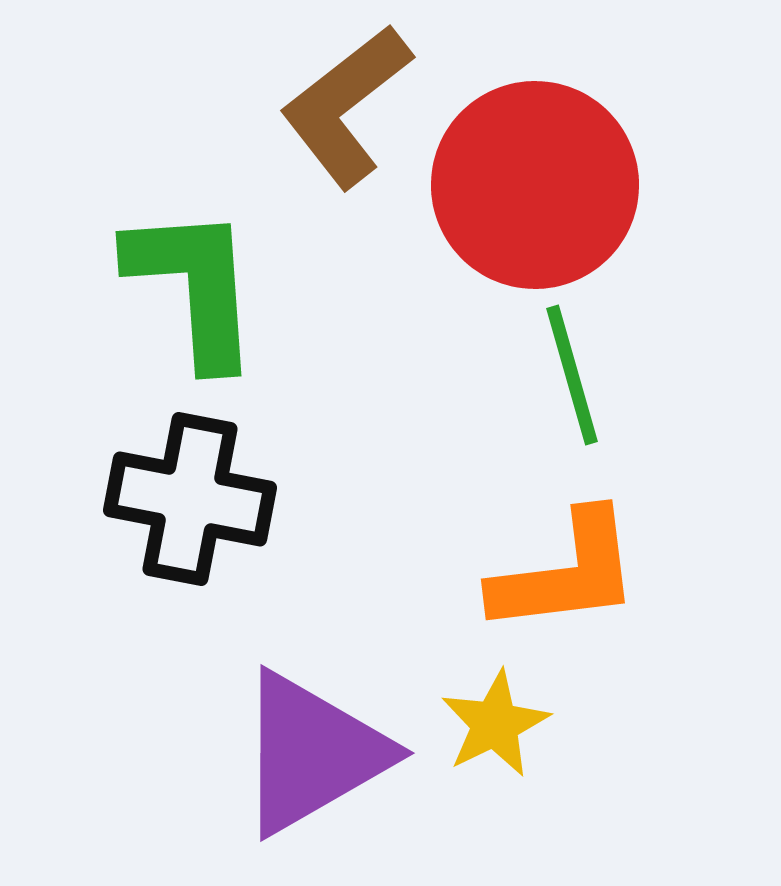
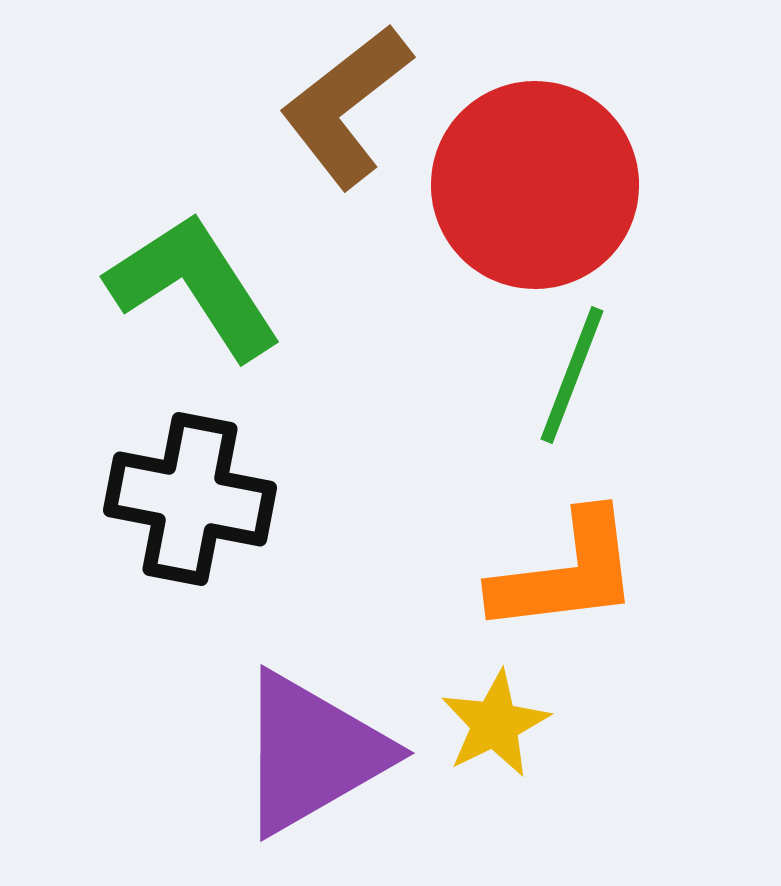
green L-shape: rotated 29 degrees counterclockwise
green line: rotated 37 degrees clockwise
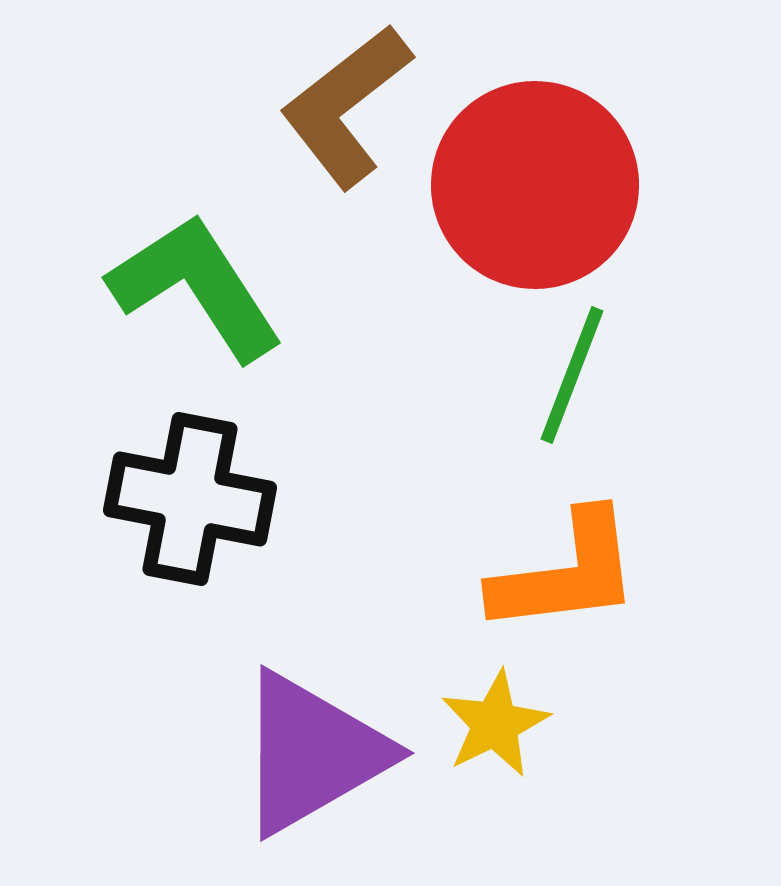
green L-shape: moved 2 px right, 1 px down
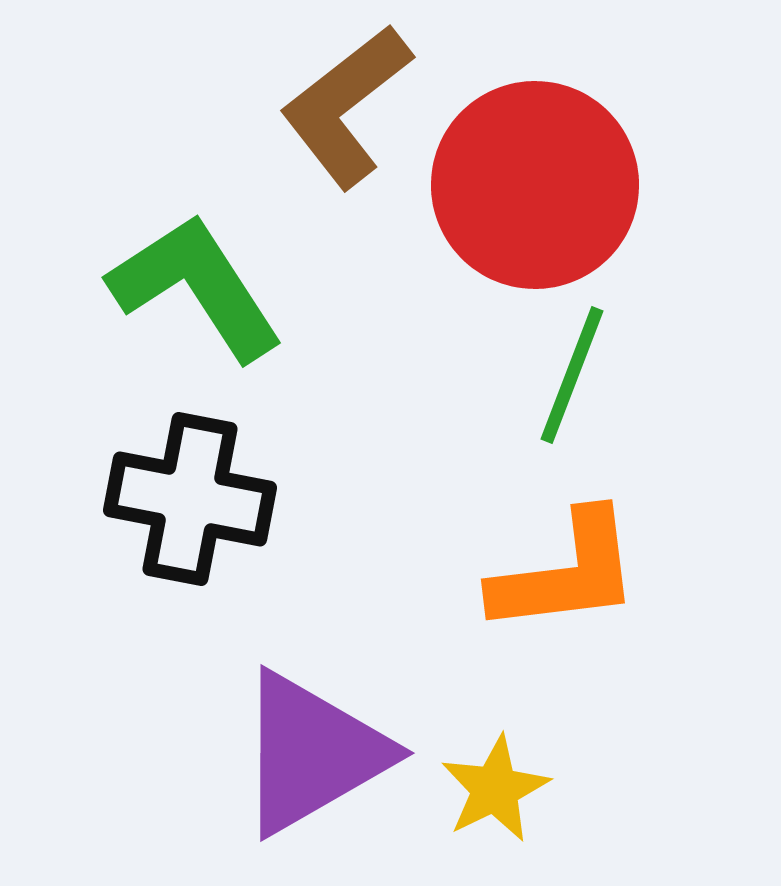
yellow star: moved 65 px down
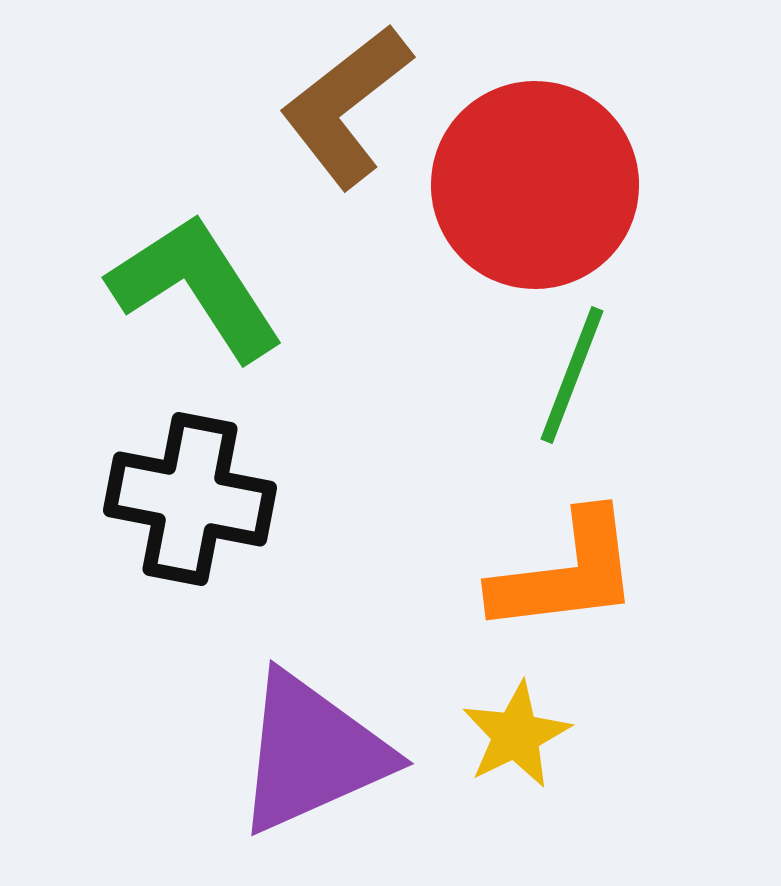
purple triangle: rotated 6 degrees clockwise
yellow star: moved 21 px right, 54 px up
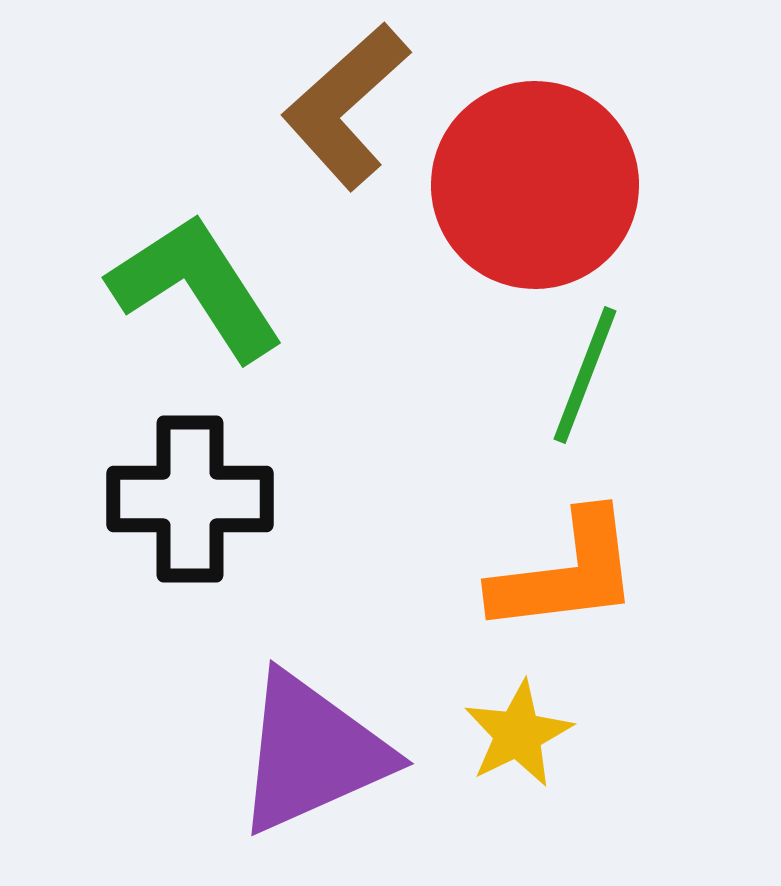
brown L-shape: rotated 4 degrees counterclockwise
green line: moved 13 px right
black cross: rotated 11 degrees counterclockwise
yellow star: moved 2 px right, 1 px up
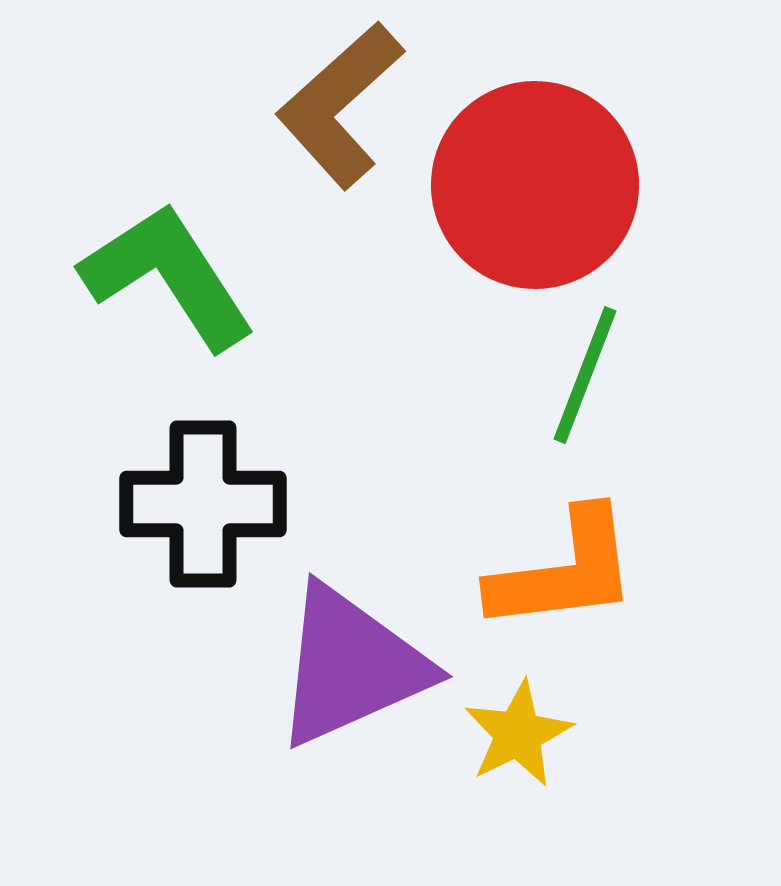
brown L-shape: moved 6 px left, 1 px up
green L-shape: moved 28 px left, 11 px up
black cross: moved 13 px right, 5 px down
orange L-shape: moved 2 px left, 2 px up
purple triangle: moved 39 px right, 87 px up
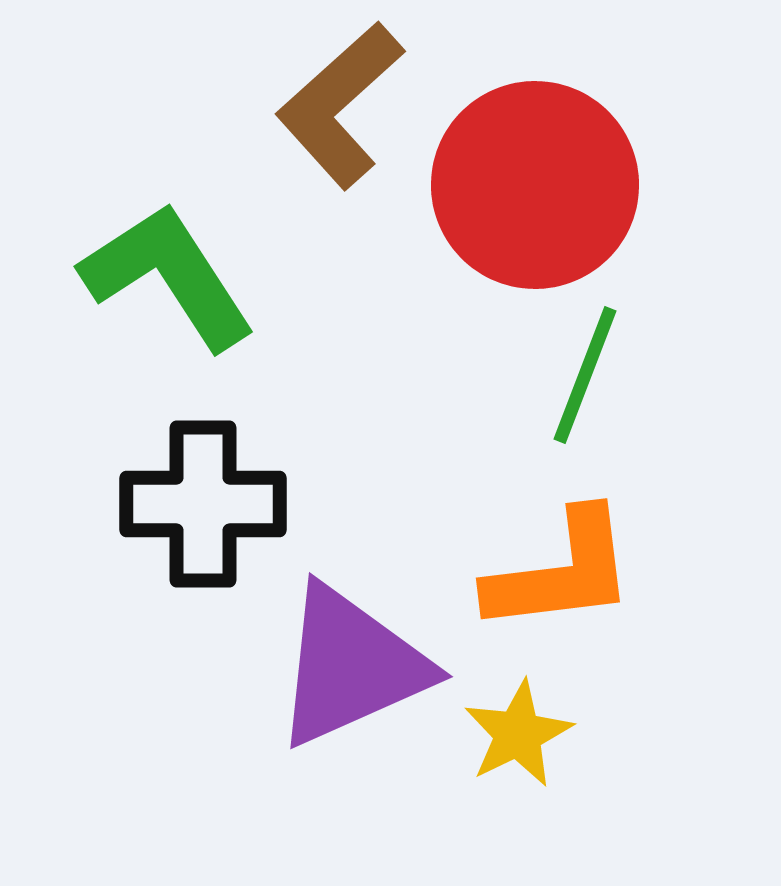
orange L-shape: moved 3 px left, 1 px down
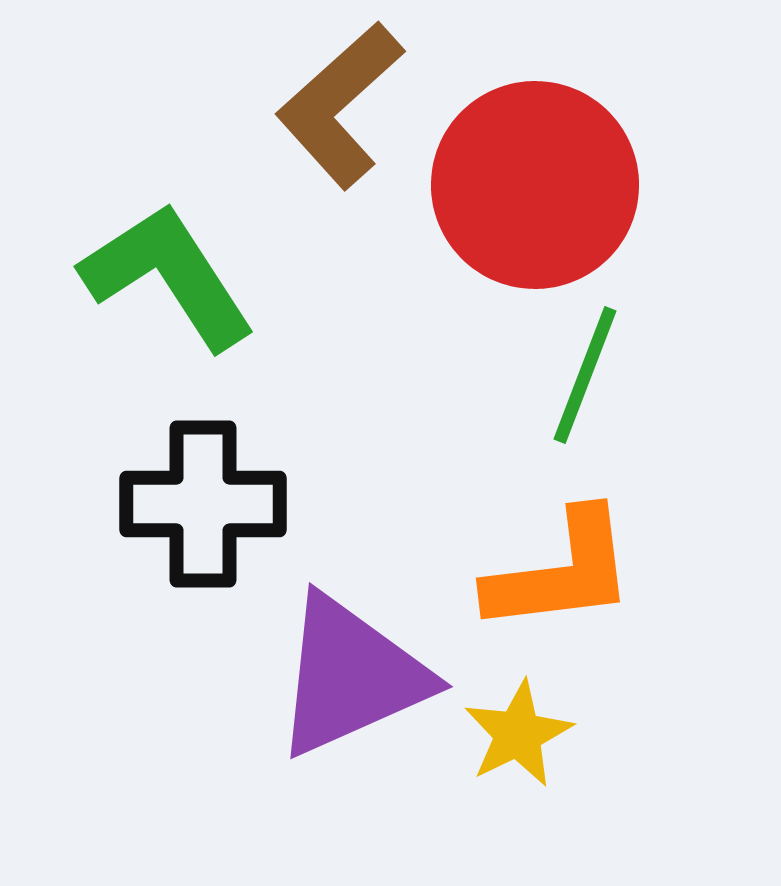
purple triangle: moved 10 px down
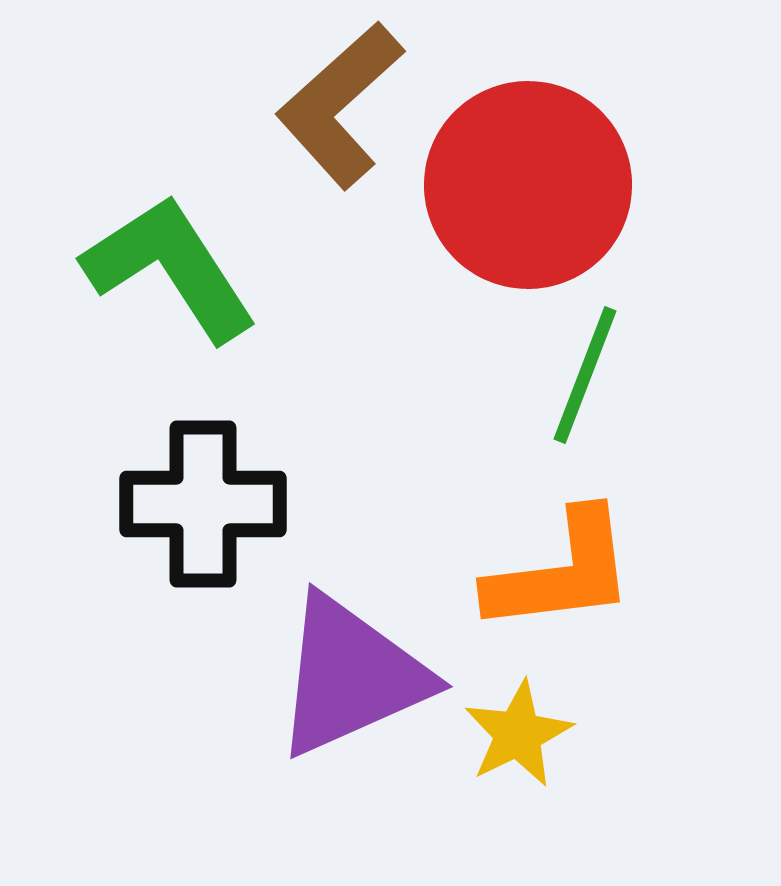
red circle: moved 7 px left
green L-shape: moved 2 px right, 8 px up
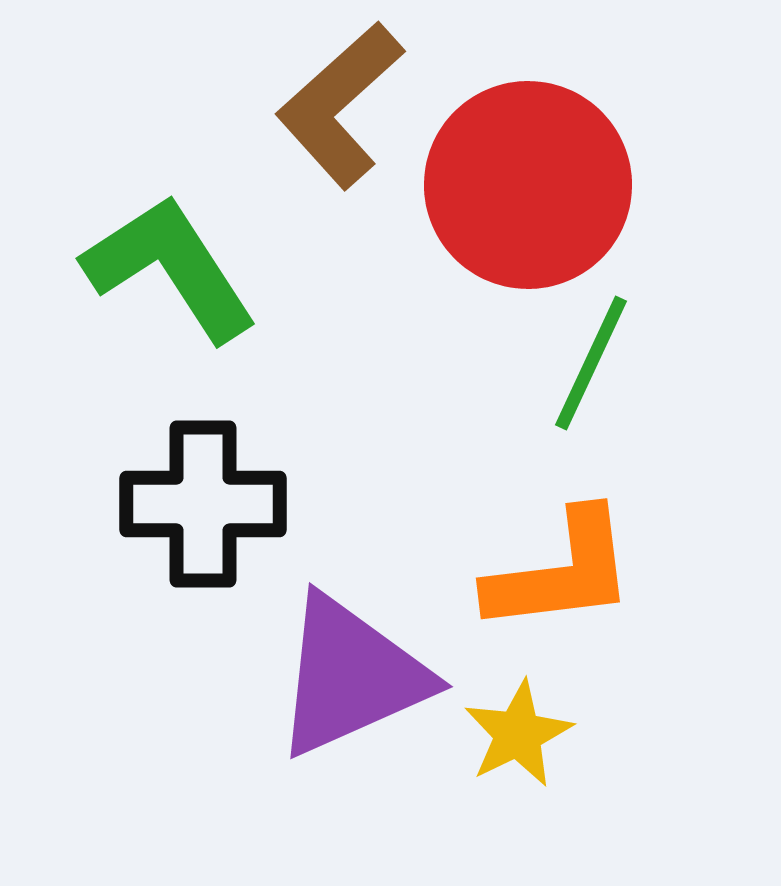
green line: moved 6 px right, 12 px up; rotated 4 degrees clockwise
